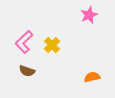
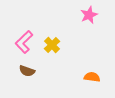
orange semicircle: rotated 21 degrees clockwise
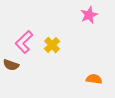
brown semicircle: moved 16 px left, 6 px up
orange semicircle: moved 2 px right, 2 px down
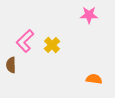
pink star: rotated 24 degrees clockwise
pink L-shape: moved 1 px right, 1 px up
brown semicircle: rotated 70 degrees clockwise
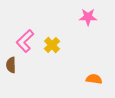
pink star: moved 1 px left, 2 px down
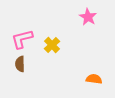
pink star: rotated 30 degrees clockwise
pink L-shape: moved 3 px left, 2 px up; rotated 30 degrees clockwise
brown semicircle: moved 9 px right, 1 px up
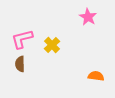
orange semicircle: moved 2 px right, 3 px up
